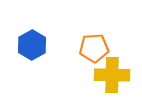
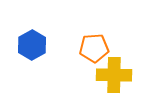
yellow cross: moved 2 px right
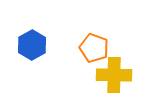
orange pentagon: rotated 24 degrees clockwise
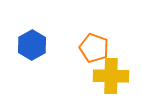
yellow cross: moved 3 px left, 1 px down
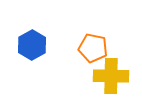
orange pentagon: moved 1 px left; rotated 8 degrees counterclockwise
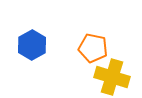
yellow cross: moved 1 px right, 1 px down; rotated 16 degrees clockwise
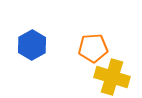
orange pentagon: rotated 16 degrees counterclockwise
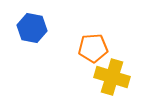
blue hexagon: moved 17 px up; rotated 20 degrees counterclockwise
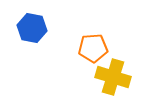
yellow cross: moved 1 px right
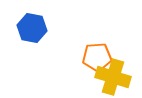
orange pentagon: moved 4 px right, 9 px down
